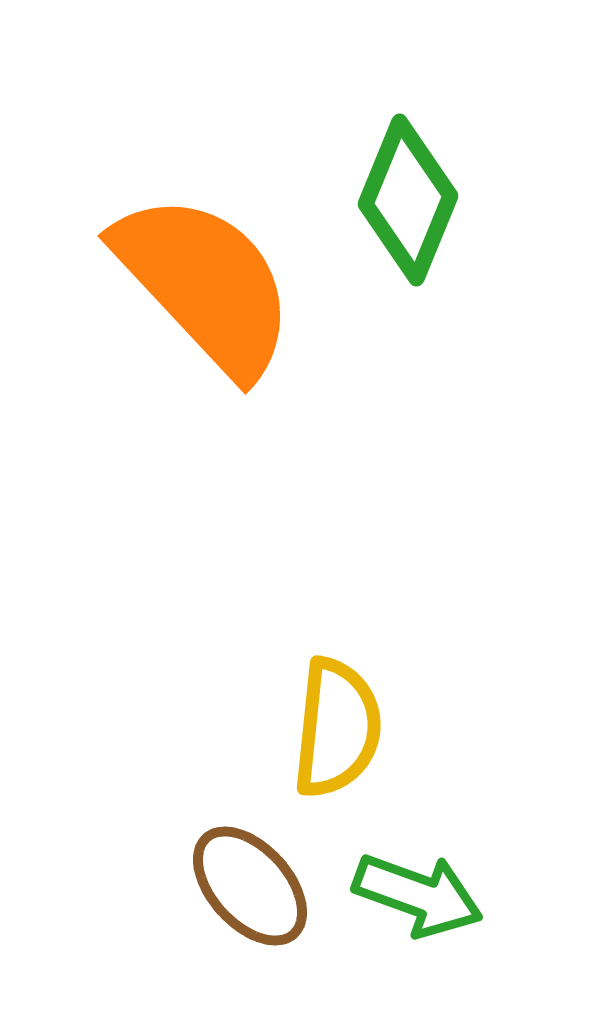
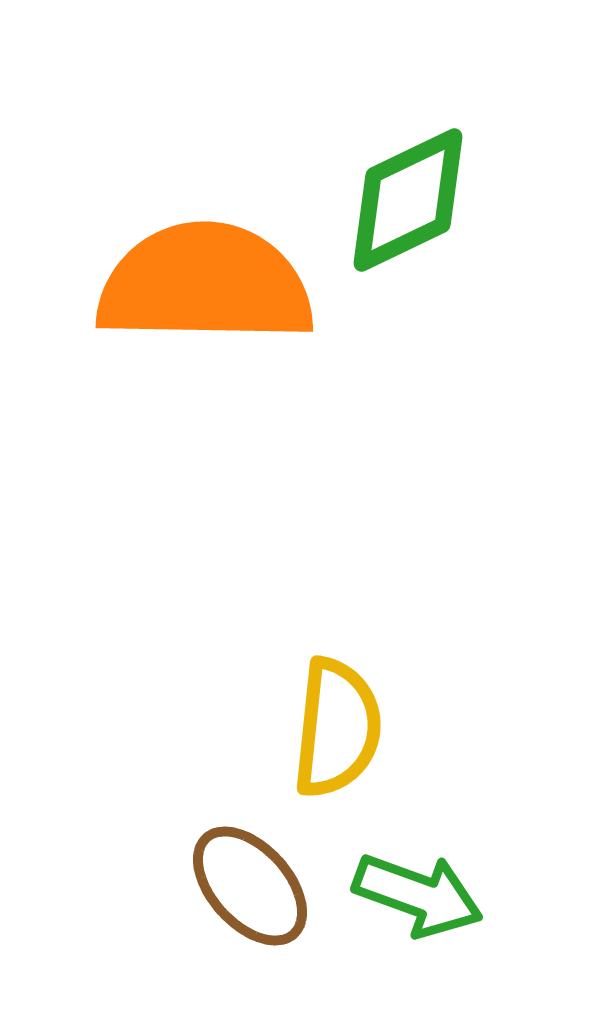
green diamond: rotated 42 degrees clockwise
orange semicircle: rotated 46 degrees counterclockwise
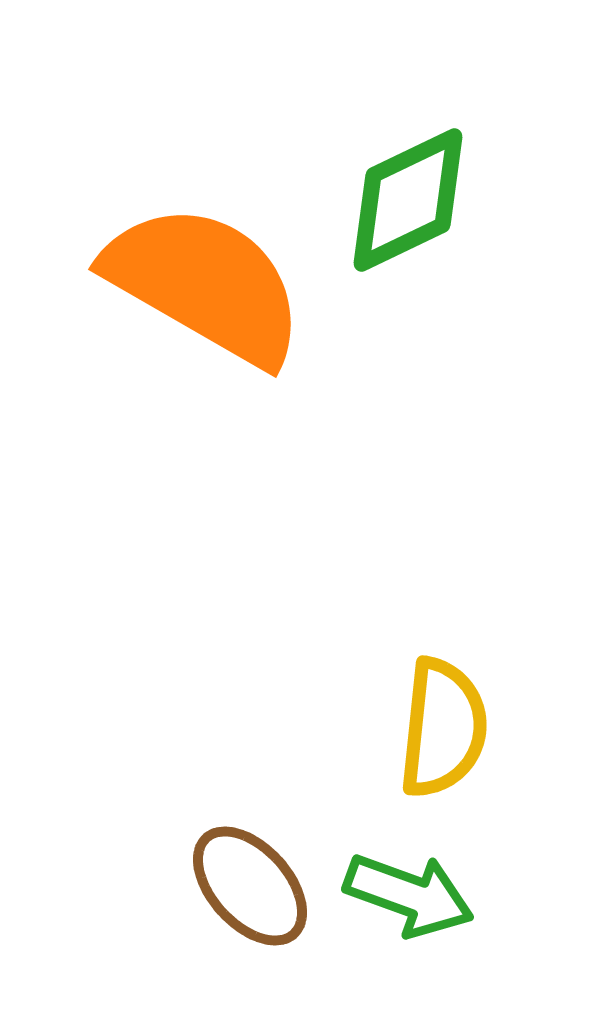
orange semicircle: rotated 29 degrees clockwise
yellow semicircle: moved 106 px right
green arrow: moved 9 px left
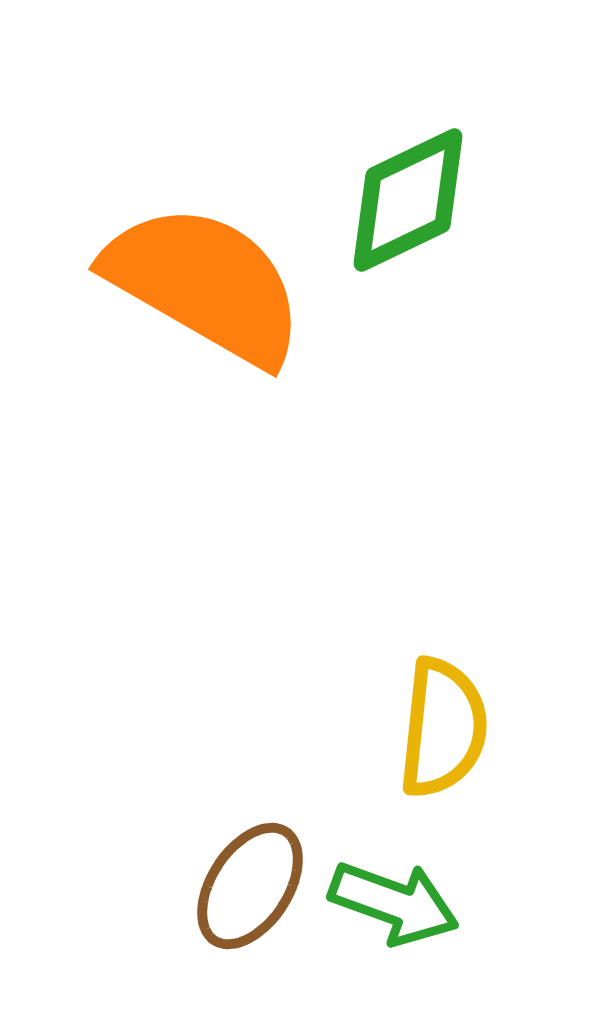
brown ellipse: rotated 75 degrees clockwise
green arrow: moved 15 px left, 8 px down
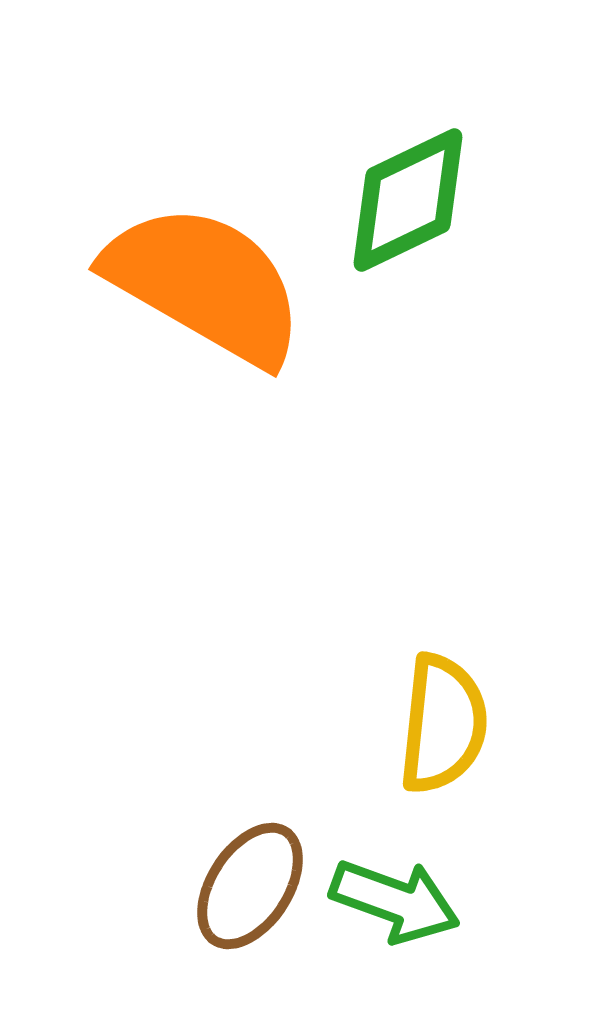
yellow semicircle: moved 4 px up
green arrow: moved 1 px right, 2 px up
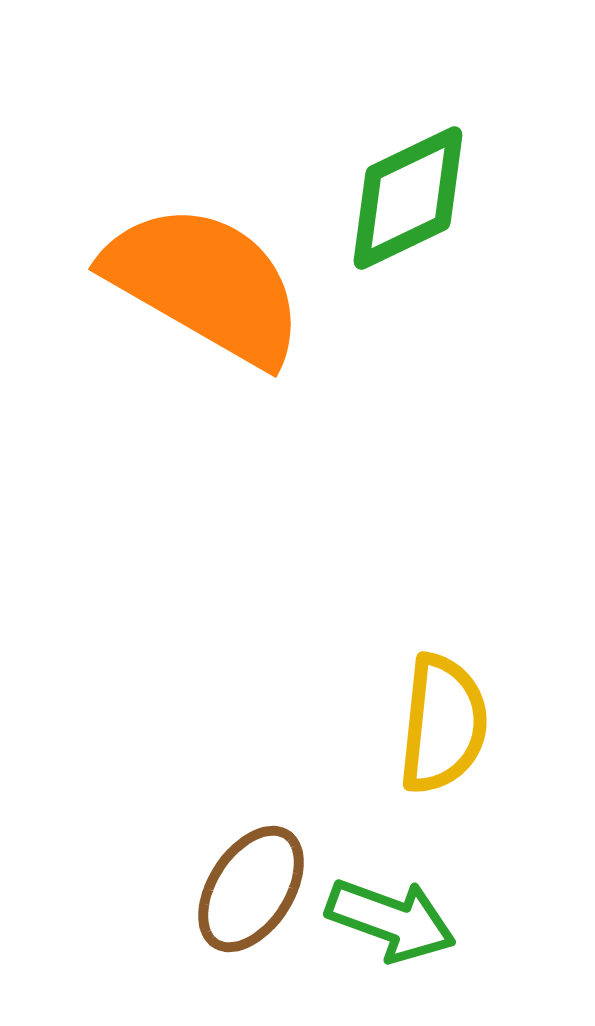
green diamond: moved 2 px up
brown ellipse: moved 1 px right, 3 px down
green arrow: moved 4 px left, 19 px down
